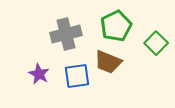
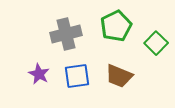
brown trapezoid: moved 11 px right, 14 px down
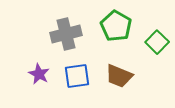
green pentagon: rotated 16 degrees counterclockwise
green square: moved 1 px right, 1 px up
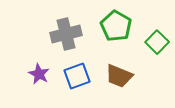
blue square: rotated 12 degrees counterclockwise
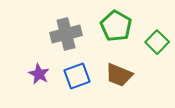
brown trapezoid: moved 1 px up
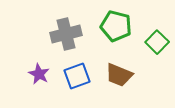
green pentagon: rotated 16 degrees counterclockwise
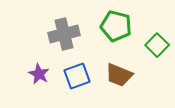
gray cross: moved 2 px left
green square: moved 3 px down
